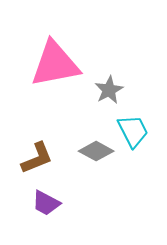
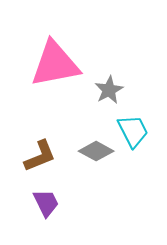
brown L-shape: moved 3 px right, 2 px up
purple trapezoid: rotated 144 degrees counterclockwise
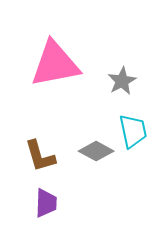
gray star: moved 13 px right, 9 px up
cyan trapezoid: rotated 15 degrees clockwise
brown L-shape: rotated 96 degrees clockwise
purple trapezoid: rotated 28 degrees clockwise
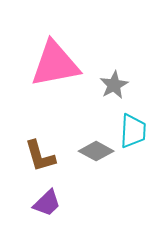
gray star: moved 8 px left, 4 px down
cyan trapezoid: rotated 15 degrees clockwise
purple trapezoid: moved 1 px right; rotated 44 degrees clockwise
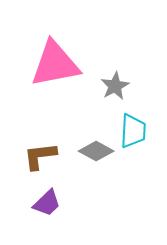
gray star: moved 1 px right, 1 px down
brown L-shape: rotated 99 degrees clockwise
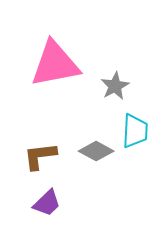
cyan trapezoid: moved 2 px right
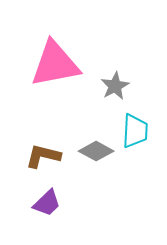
brown L-shape: moved 3 px right; rotated 21 degrees clockwise
